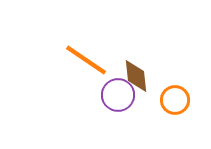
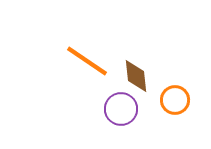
orange line: moved 1 px right, 1 px down
purple circle: moved 3 px right, 14 px down
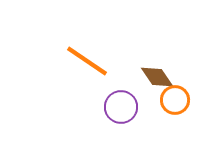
brown diamond: moved 21 px right, 1 px down; rotated 28 degrees counterclockwise
purple circle: moved 2 px up
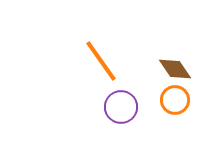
orange line: moved 14 px right; rotated 21 degrees clockwise
brown diamond: moved 18 px right, 8 px up
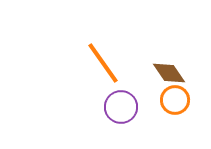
orange line: moved 2 px right, 2 px down
brown diamond: moved 6 px left, 4 px down
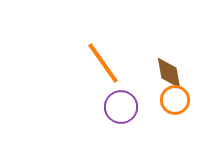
brown diamond: rotated 24 degrees clockwise
